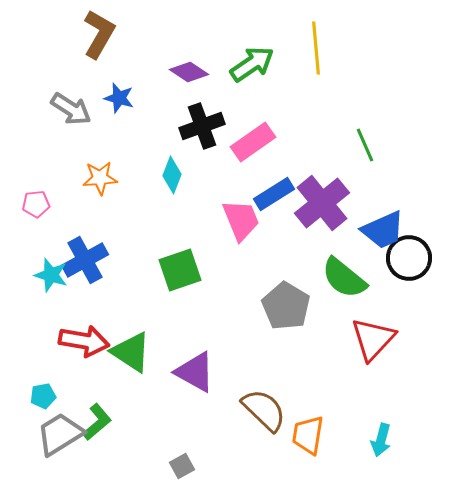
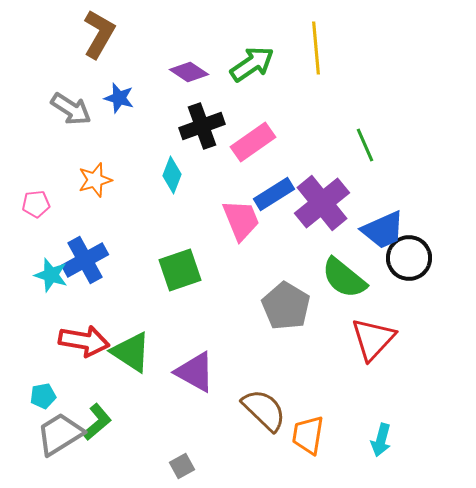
orange star: moved 5 px left, 2 px down; rotated 12 degrees counterclockwise
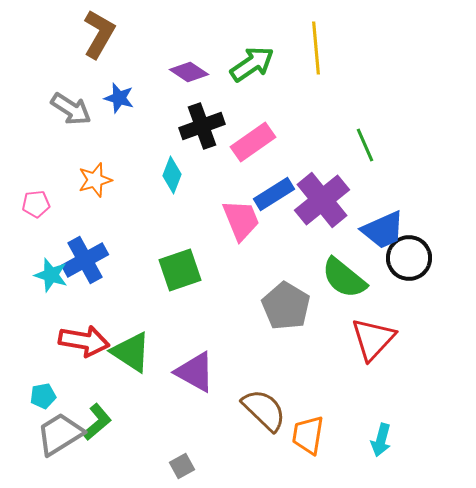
purple cross: moved 3 px up
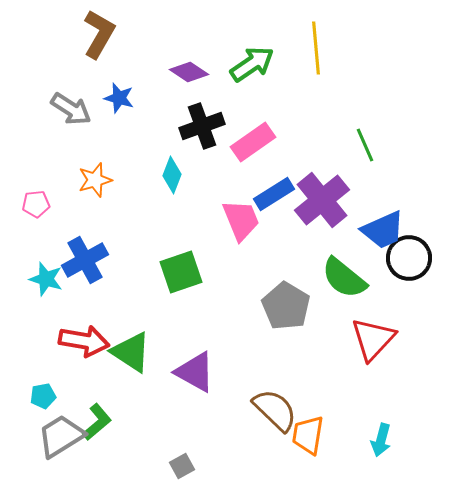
green square: moved 1 px right, 2 px down
cyan star: moved 5 px left, 4 px down
brown semicircle: moved 11 px right
gray trapezoid: moved 1 px right, 2 px down
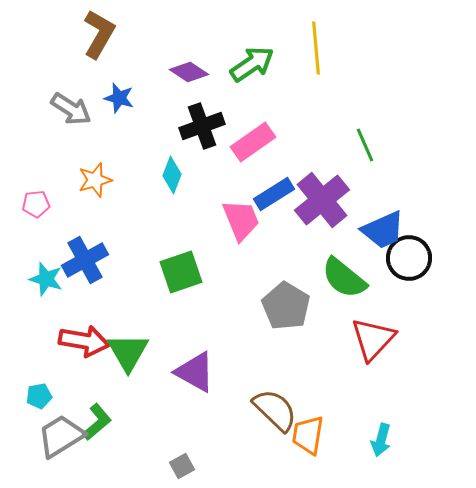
green triangle: moved 3 px left; rotated 27 degrees clockwise
cyan pentagon: moved 4 px left
